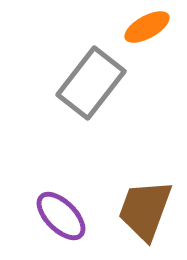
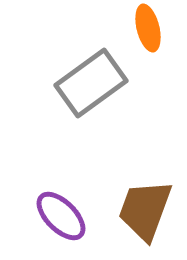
orange ellipse: moved 1 px right, 1 px down; rotated 75 degrees counterclockwise
gray rectangle: rotated 16 degrees clockwise
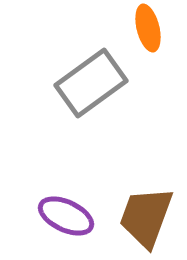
brown trapezoid: moved 1 px right, 7 px down
purple ellipse: moved 5 px right; rotated 20 degrees counterclockwise
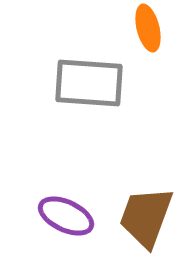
gray rectangle: moved 2 px left; rotated 40 degrees clockwise
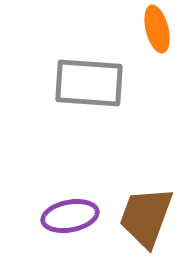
orange ellipse: moved 9 px right, 1 px down
purple ellipse: moved 4 px right; rotated 36 degrees counterclockwise
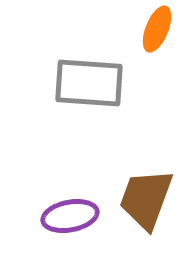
orange ellipse: rotated 36 degrees clockwise
brown trapezoid: moved 18 px up
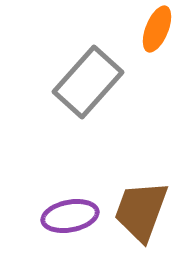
gray rectangle: moved 1 px left, 1 px up; rotated 52 degrees counterclockwise
brown trapezoid: moved 5 px left, 12 px down
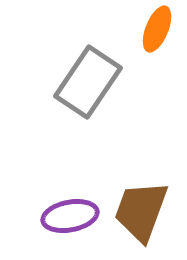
gray rectangle: rotated 8 degrees counterclockwise
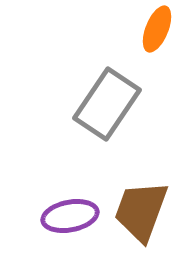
gray rectangle: moved 19 px right, 22 px down
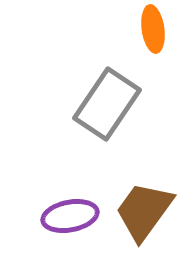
orange ellipse: moved 4 px left; rotated 30 degrees counterclockwise
brown trapezoid: moved 3 px right; rotated 16 degrees clockwise
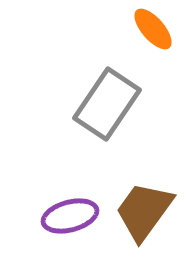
orange ellipse: rotated 33 degrees counterclockwise
purple ellipse: rotated 4 degrees counterclockwise
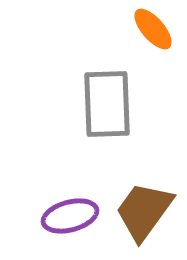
gray rectangle: rotated 36 degrees counterclockwise
